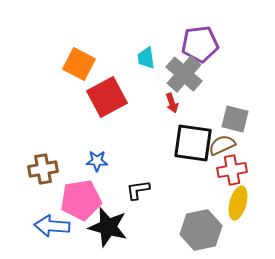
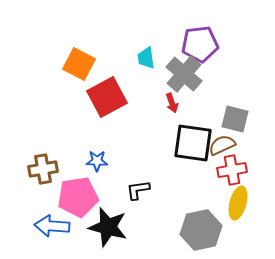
pink pentagon: moved 3 px left, 3 px up
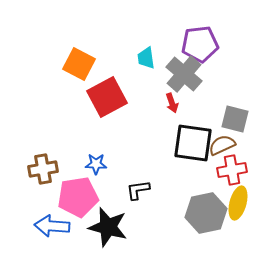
blue star: moved 1 px left, 3 px down
gray hexagon: moved 5 px right, 17 px up
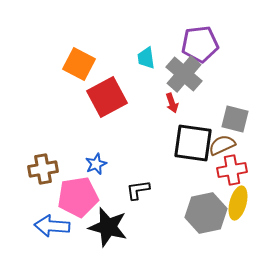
blue star: rotated 25 degrees counterclockwise
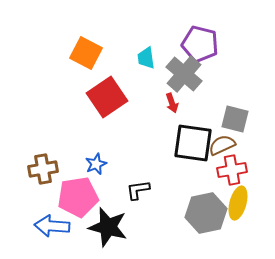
purple pentagon: rotated 21 degrees clockwise
orange square: moved 7 px right, 11 px up
red square: rotated 6 degrees counterclockwise
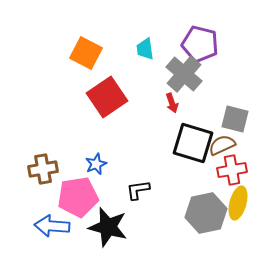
cyan trapezoid: moved 1 px left, 9 px up
black square: rotated 9 degrees clockwise
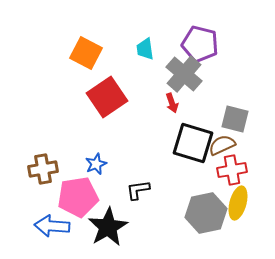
black star: rotated 27 degrees clockwise
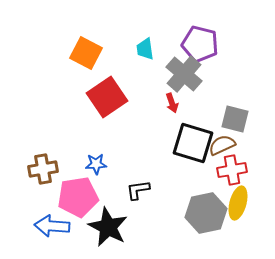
blue star: rotated 20 degrees clockwise
black star: rotated 15 degrees counterclockwise
